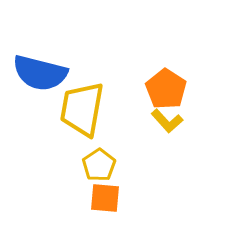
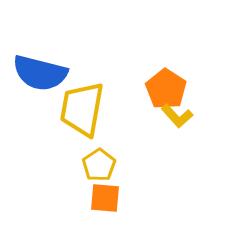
yellow L-shape: moved 10 px right, 5 px up
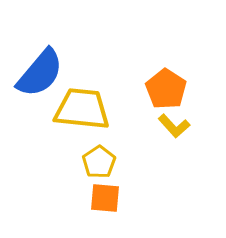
blue semicircle: rotated 64 degrees counterclockwise
yellow trapezoid: rotated 86 degrees clockwise
yellow L-shape: moved 3 px left, 10 px down
yellow pentagon: moved 3 px up
